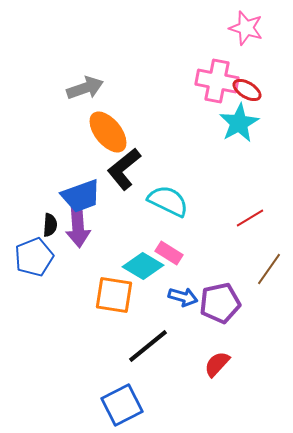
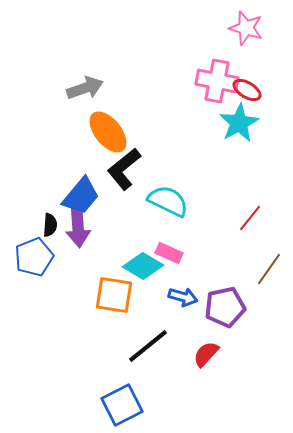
blue trapezoid: rotated 30 degrees counterclockwise
red line: rotated 20 degrees counterclockwise
pink rectangle: rotated 8 degrees counterclockwise
purple pentagon: moved 5 px right, 4 px down
red semicircle: moved 11 px left, 10 px up
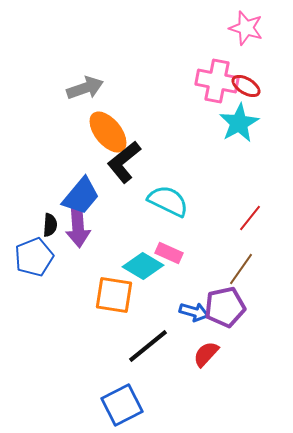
red ellipse: moved 1 px left, 4 px up
black L-shape: moved 7 px up
brown line: moved 28 px left
blue arrow: moved 11 px right, 15 px down
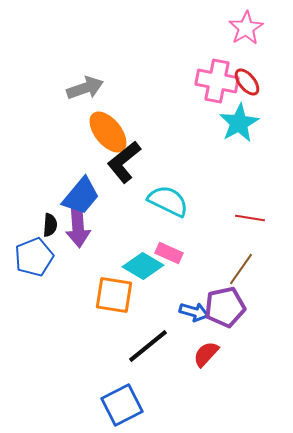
pink star: rotated 24 degrees clockwise
red ellipse: moved 1 px right, 4 px up; rotated 20 degrees clockwise
red line: rotated 60 degrees clockwise
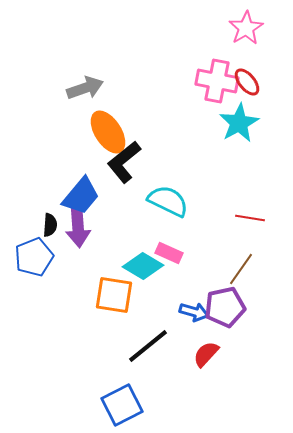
orange ellipse: rotated 6 degrees clockwise
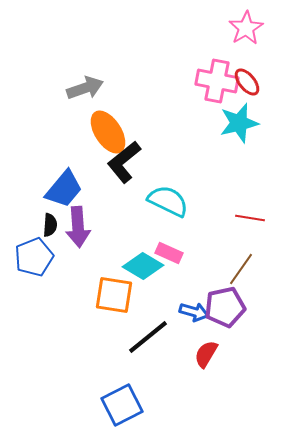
cyan star: rotated 15 degrees clockwise
blue trapezoid: moved 17 px left, 7 px up
black line: moved 9 px up
red semicircle: rotated 12 degrees counterclockwise
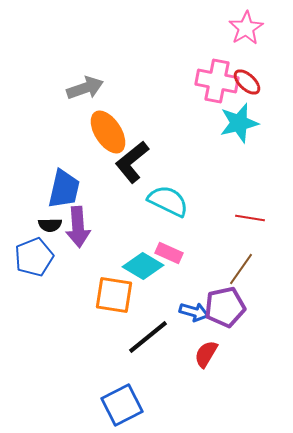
red ellipse: rotated 8 degrees counterclockwise
black L-shape: moved 8 px right
blue trapezoid: rotated 27 degrees counterclockwise
black semicircle: rotated 85 degrees clockwise
